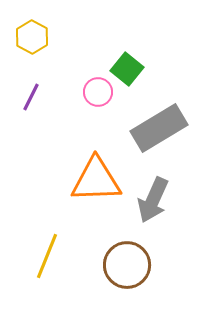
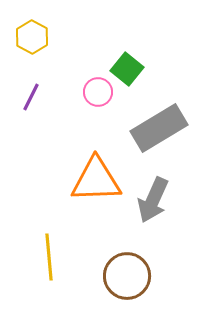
yellow line: moved 2 px right, 1 px down; rotated 27 degrees counterclockwise
brown circle: moved 11 px down
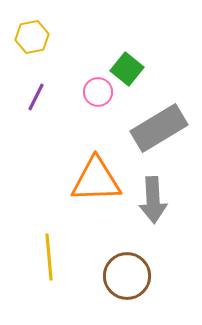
yellow hexagon: rotated 20 degrees clockwise
purple line: moved 5 px right
gray arrow: rotated 27 degrees counterclockwise
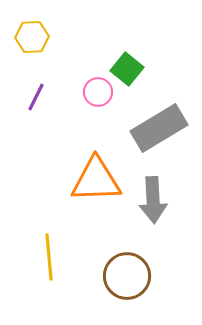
yellow hexagon: rotated 8 degrees clockwise
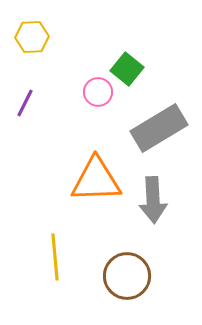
purple line: moved 11 px left, 6 px down
yellow line: moved 6 px right
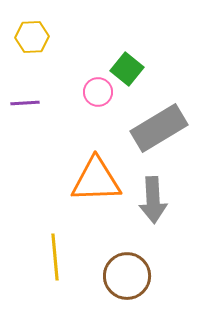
purple line: rotated 60 degrees clockwise
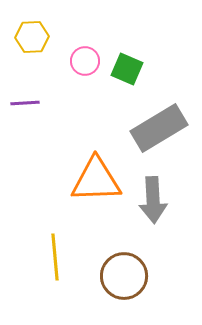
green square: rotated 16 degrees counterclockwise
pink circle: moved 13 px left, 31 px up
brown circle: moved 3 px left
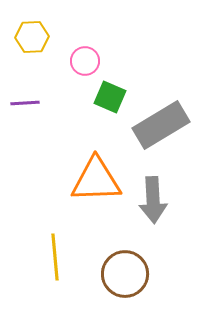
green square: moved 17 px left, 28 px down
gray rectangle: moved 2 px right, 3 px up
brown circle: moved 1 px right, 2 px up
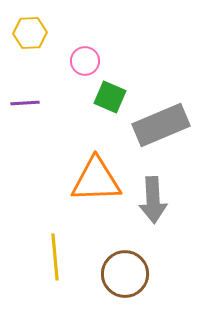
yellow hexagon: moved 2 px left, 4 px up
gray rectangle: rotated 8 degrees clockwise
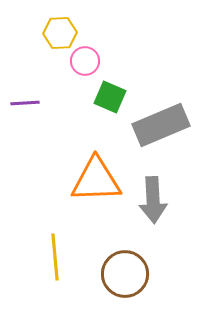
yellow hexagon: moved 30 px right
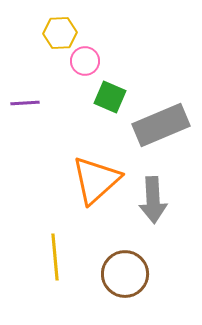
orange triangle: rotated 40 degrees counterclockwise
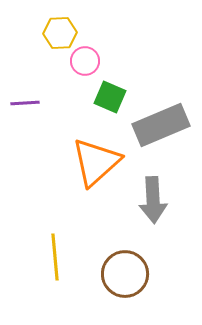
orange triangle: moved 18 px up
